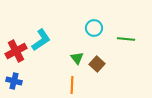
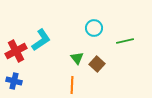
green line: moved 1 px left, 2 px down; rotated 18 degrees counterclockwise
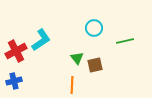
brown square: moved 2 px left, 1 px down; rotated 35 degrees clockwise
blue cross: rotated 28 degrees counterclockwise
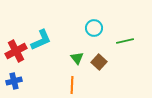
cyan L-shape: rotated 10 degrees clockwise
brown square: moved 4 px right, 3 px up; rotated 35 degrees counterclockwise
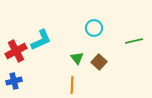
green line: moved 9 px right
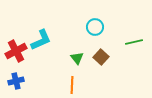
cyan circle: moved 1 px right, 1 px up
green line: moved 1 px down
brown square: moved 2 px right, 5 px up
blue cross: moved 2 px right
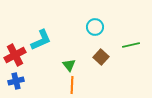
green line: moved 3 px left, 3 px down
red cross: moved 1 px left, 4 px down
green triangle: moved 8 px left, 7 px down
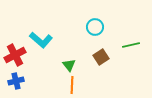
cyan L-shape: rotated 65 degrees clockwise
brown square: rotated 14 degrees clockwise
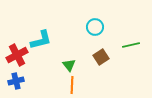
cyan L-shape: rotated 55 degrees counterclockwise
red cross: moved 2 px right
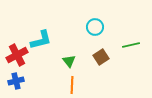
green triangle: moved 4 px up
